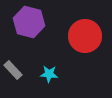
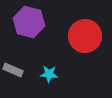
gray rectangle: rotated 24 degrees counterclockwise
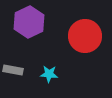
purple hexagon: rotated 20 degrees clockwise
gray rectangle: rotated 12 degrees counterclockwise
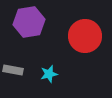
purple hexagon: rotated 16 degrees clockwise
cyan star: rotated 18 degrees counterclockwise
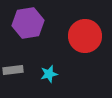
purple hexagon: moved 1 px left, 1 px down
gray rectangle: rotated 18 degrees counterclockwise
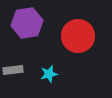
purple hexagon: moved 1 px left
red circle: moved 7 px left
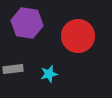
purple hexagon: rotated 20 degrees clockwise
gray rectangle: moved 1 px up
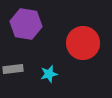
purple hexagon: moved 1 px left, 1 px down
red circle: moved 5 px right, 7 px down
